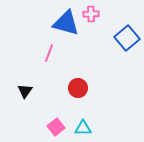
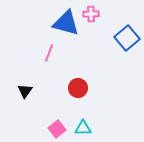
pink square: moved 1 px right, 2 px down
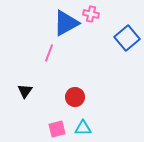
pink cross: rotated 14 degrees clockwise
blue triangle: rotated 44 degrees counterclockwise
red circle: moved 3 px left, 9 px down
pink square: rotated 24 degrees clockwise
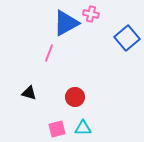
black triangle: moved 4 px right, 2 px down; rotated 49 degrees counterclockwise
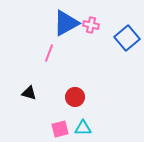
pink cross: moved 11 px down
pink square: moved 3 px right
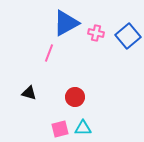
pink cross: moved 5 px right, 8 px down
blue square: moved 1 px right, 2 px up
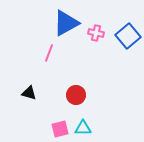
red circle: moved 1 px right, 2 px up
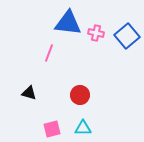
blue triangle: moved 2 px right; rotated 36 degrees clockwise
blue square: moved 1 px left
red circle: moved 4 px right
pink square: moved 8 px left
